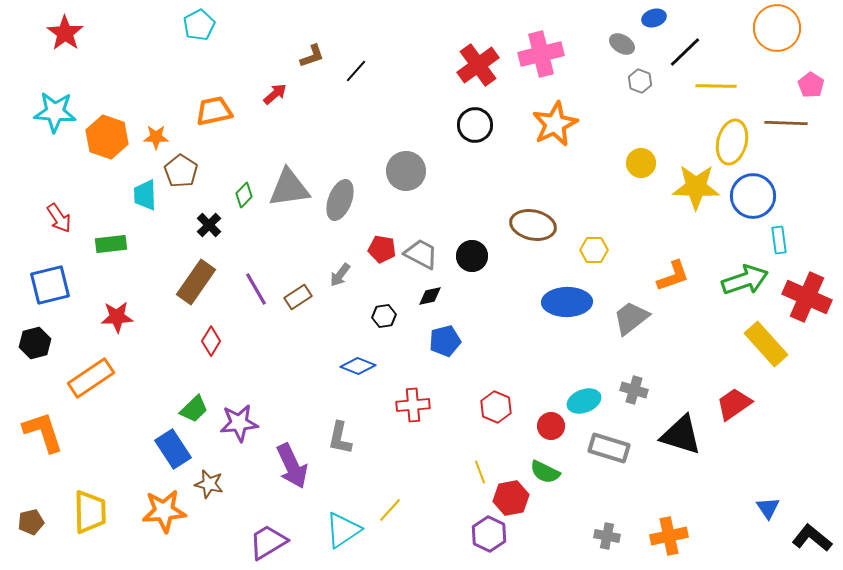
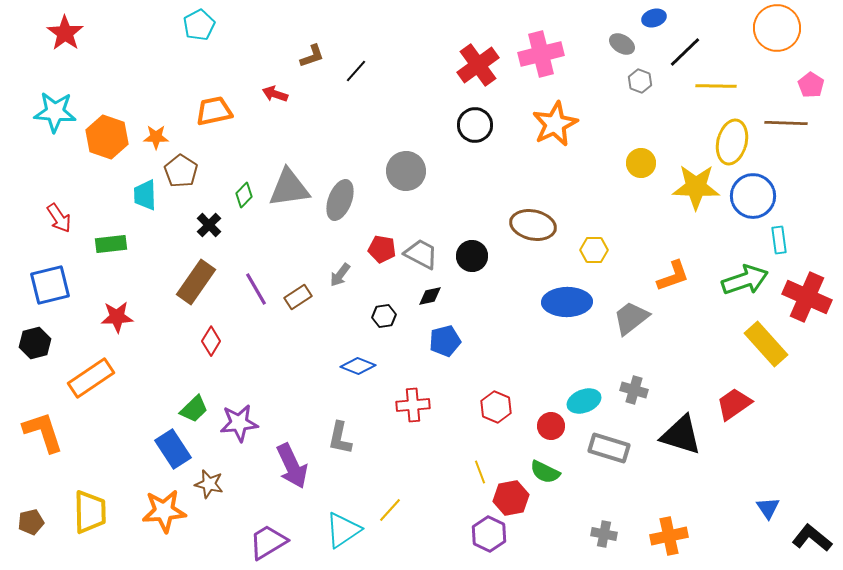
red arrow at (275, 94): rotated 120 degrees counterclockwise
gray cross at (607, 536): moved 3 px left, 2 px up
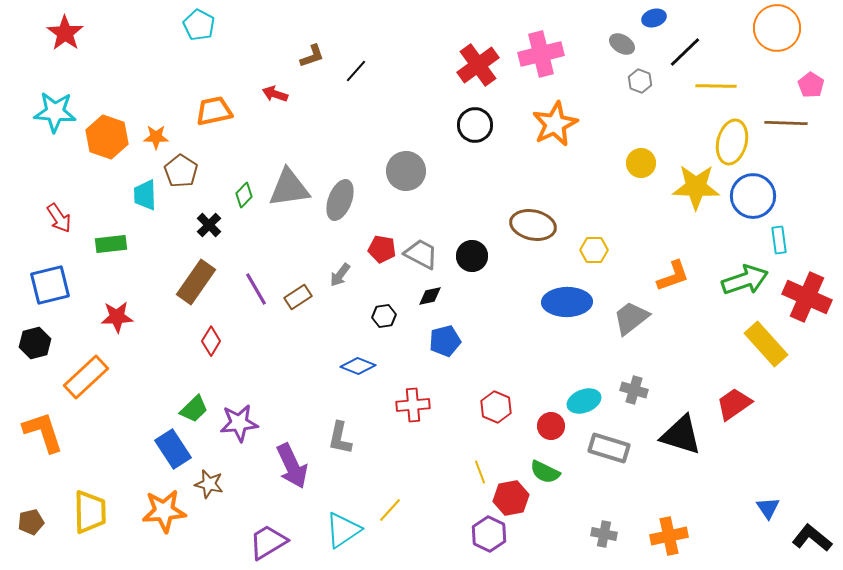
cyan pentagon at (199, 25): rotated 16 degrees counterclockwise
orange rectangle at (91, 378): moved 5 px left, 1 px up; rotated 9 degrees counterclockwise
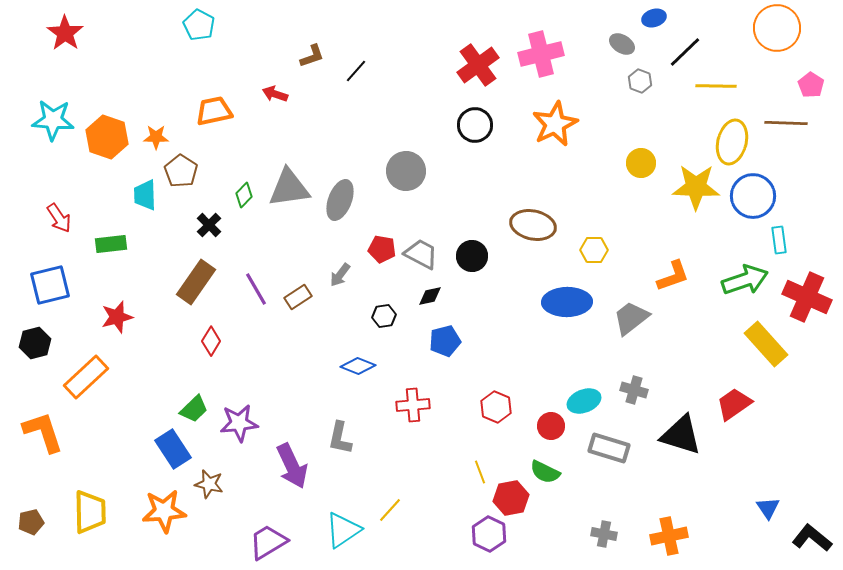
cyan star at (55, 112): moved 2 px left, 8 px down
red star at (117, 317): rotated 12 degrees counterclockwise
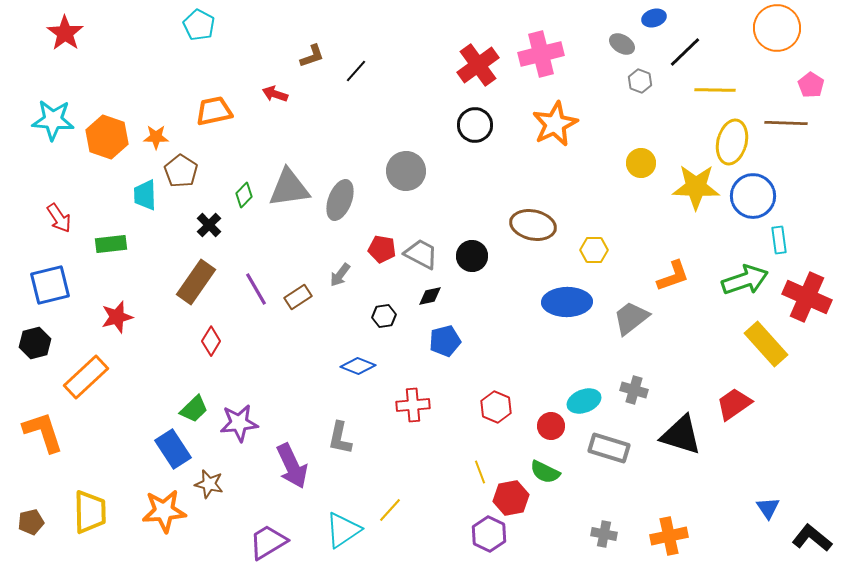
yellow line at (716, 86): moved 1 px left, 4 px down
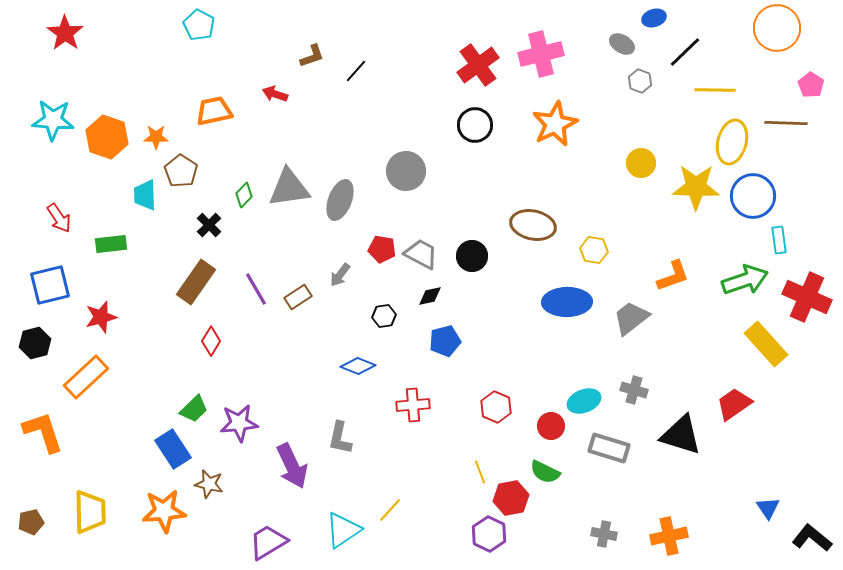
yellow hexagon at (594, 250): rotated 8 degrees clockwise
red star at (117, 317): moved 16 px left
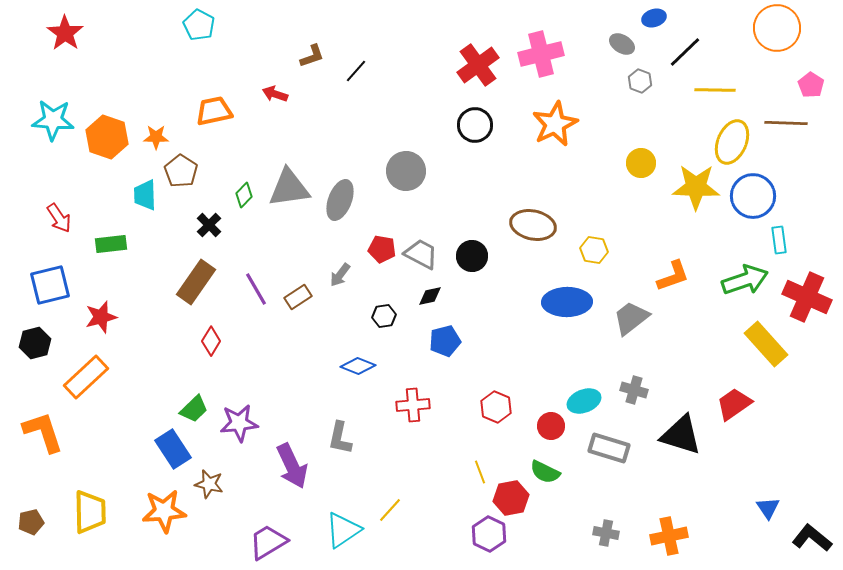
yellow ellipse at (732, 142): rotated 9 degrees clockwise
gray cross at (604, 534): moved 2 px right, 1 px up
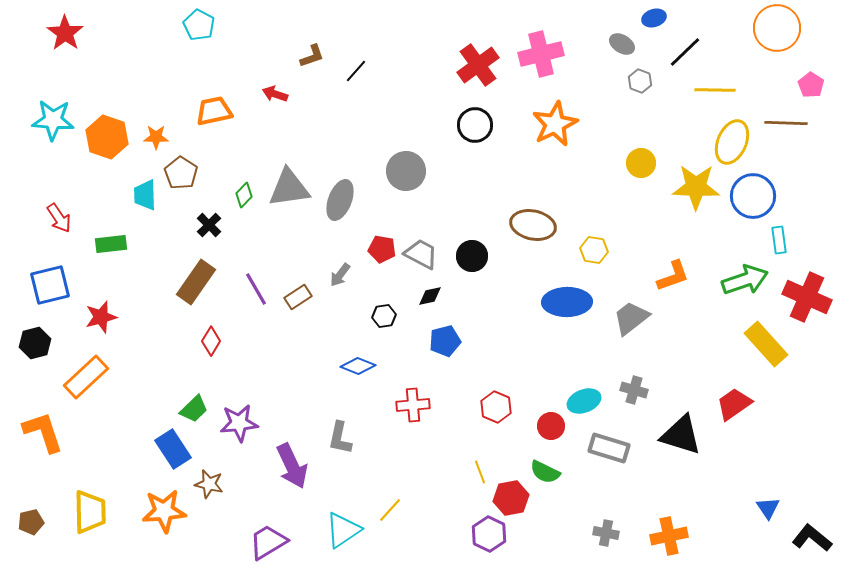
brown pentagon at (181, 171): moved 2 px down
